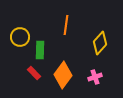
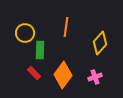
orange line: moved 2 px down
yellow circle: moved 5 px right, 4 px up
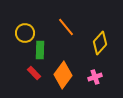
orange line: rotated 48 degrees counterclockwise
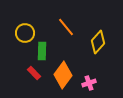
yellow diamond: moved 2 px left, 1 px up
green rectangle: moved 2 px right, 1 px down
pink cross: moved 6 px left, 6 px down
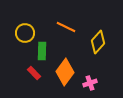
orange line: rotated 24 degrees counterclockwise
orange diamond: moved 2 px right, 3 px up
pink cross: moved 1 px right
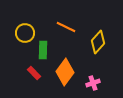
green rectangle: moved 1 px right, 1 px up
pink cross: moved 3 px right
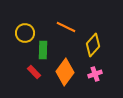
yellow diamond: moved 5 px left, 3 px down
red rectangle: moved 1 px up
pink cross: moved 2 px right, 9 px up
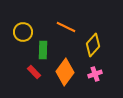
yellow circle: moved 2 px left, 1 px up
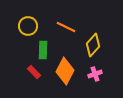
yellow circle: moved 5 px right, 6 px up
orange diamond: moved 1 px up; rotated 8 degrees counterclockwise
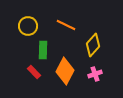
orange line: moved 2 px up
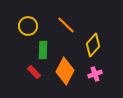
orange line: rotated 18 degrees clockwise
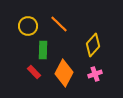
orange line: moved 7 px left, 1 px up
orange diamond: moved 1 px left, 2 px down
